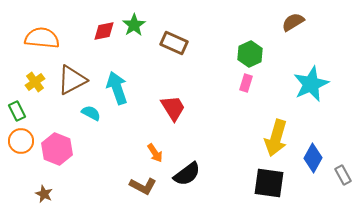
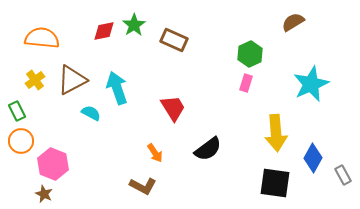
brown rectangle: moved 3 px up
yellow cross: moved 2 px up
yellow arrow: moved 5 px up; rotated 21 degrees counterclockwise
pink hexagon: moved 4 px left, 15 px down
black semicircle: moved 21 px right, 25 px up
black square: moved 6 px right
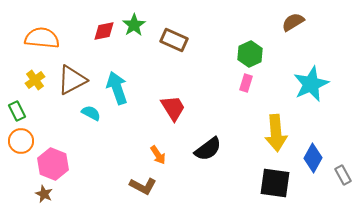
orange arrow: moved 3 px right, 2 px down
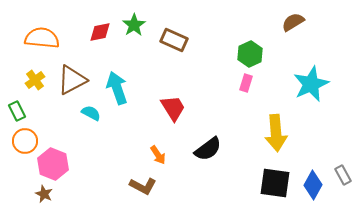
red diamond: moved 4 px left, 1 px down
orange circle: moved 4 px right
blue diamond: moved 27 px down
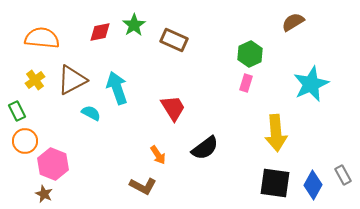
black semicircle: moved 3 px left, 1 px up
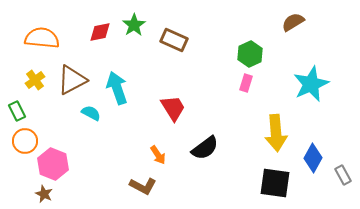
blue diamond: moved 27 px up
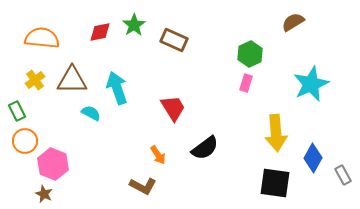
brown triangle: rotated 28 degrees clockwise
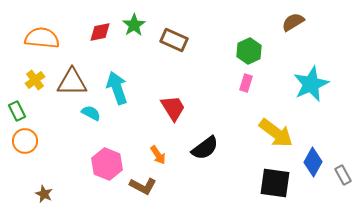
green hexagon: moved 1 px left, 3 px up
brown triangle: moved 2 px down
yellow arrow: rotated 48 degrees counterclockwise
blue diamond: moved 4 px down
pink hexagon: moved 54 px right
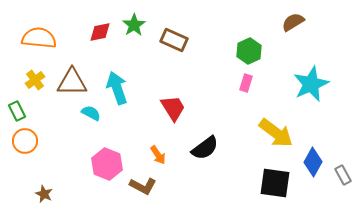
orange semicircle: moved 3 px left
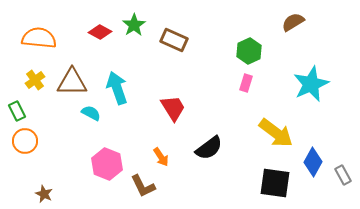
red diamond: rotated 40 degrees clockwise
black semicircle: moved 4 px right
orange arrow: moved 3 px right, 2 px down
brown L-shape: rotated 36 degrees clockwise
